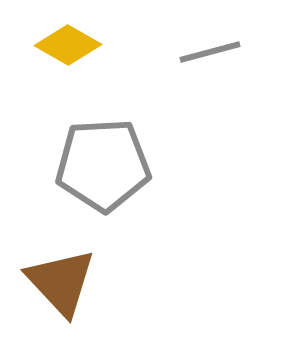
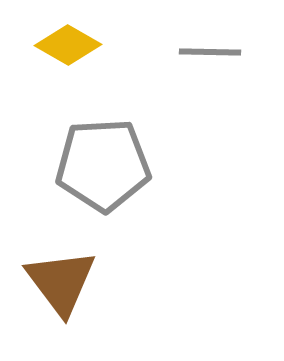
gray line: rotated 16 degrees clockwise
brown triangle: rotated 6 degrees clockwise
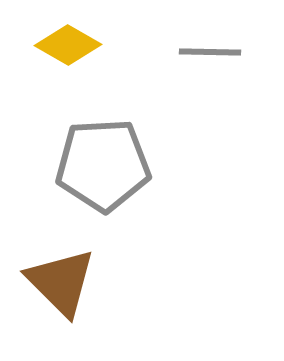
brown triangle: rotated 8 degrees counterclockwise
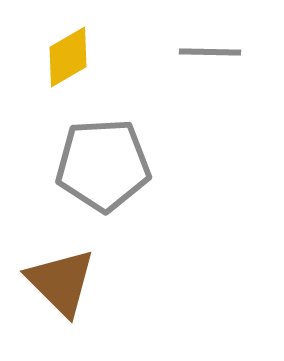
yellow diamond: moved 12 px down; rotated 60 degrees counterclockwise
